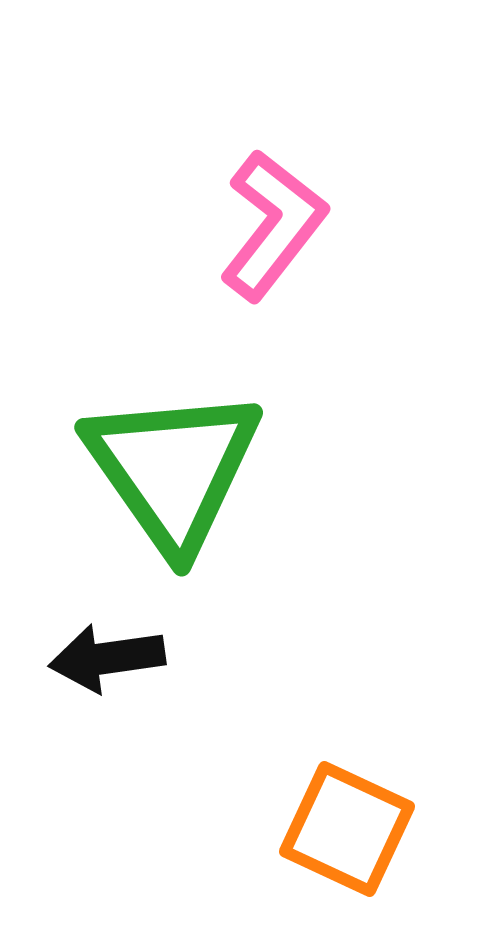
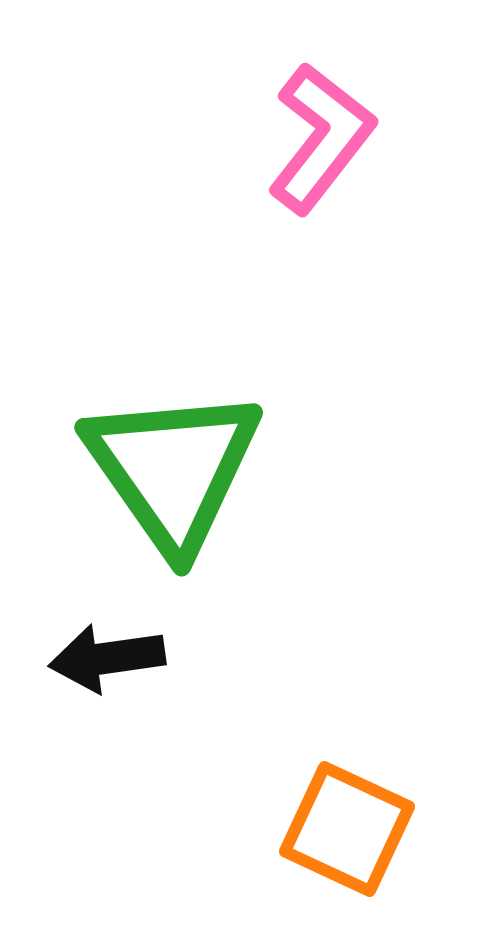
pink L-shape: moved 48 px right, 87 px up
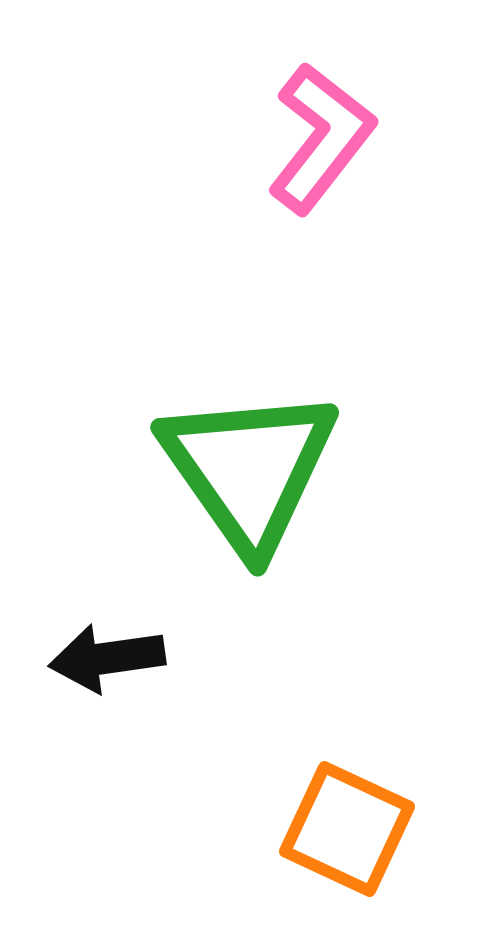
green triangle: moved 76 px right
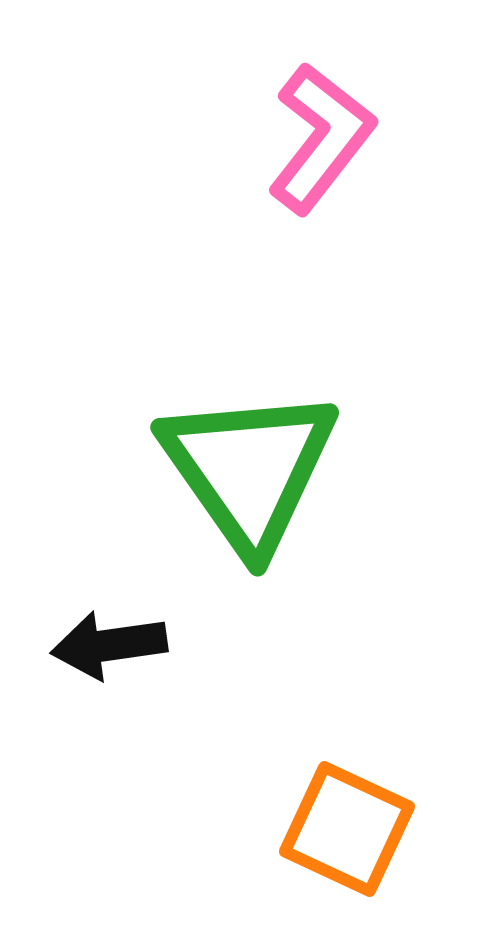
black arrow: moved 2 px right, 13 px up
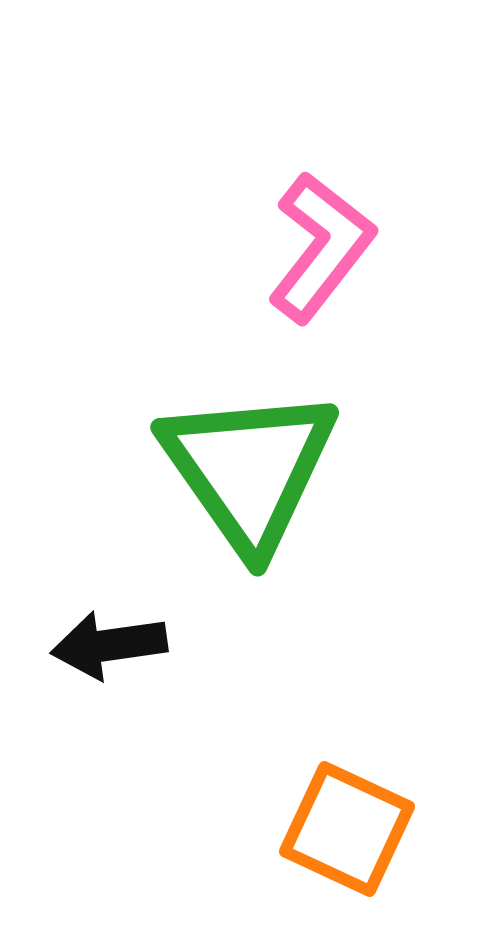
pink L-shape: moved 109 px down
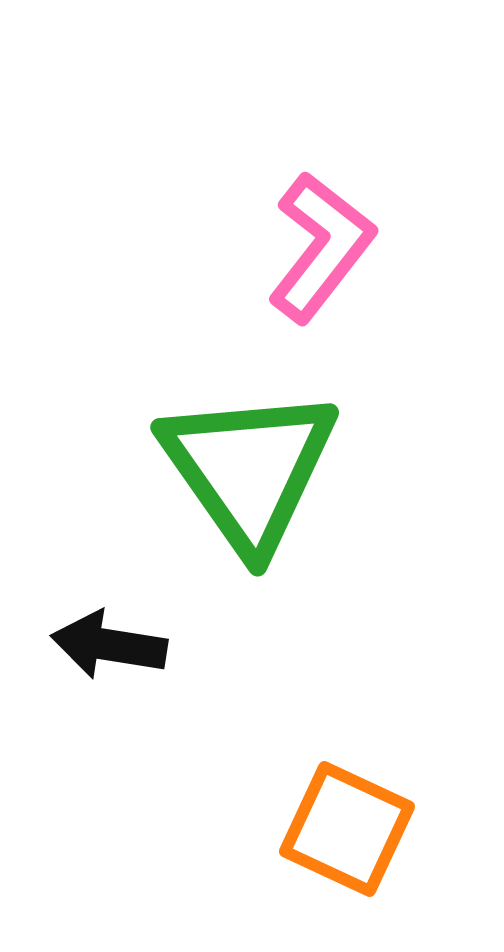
black arrow: rotated 17 degrees clockwise
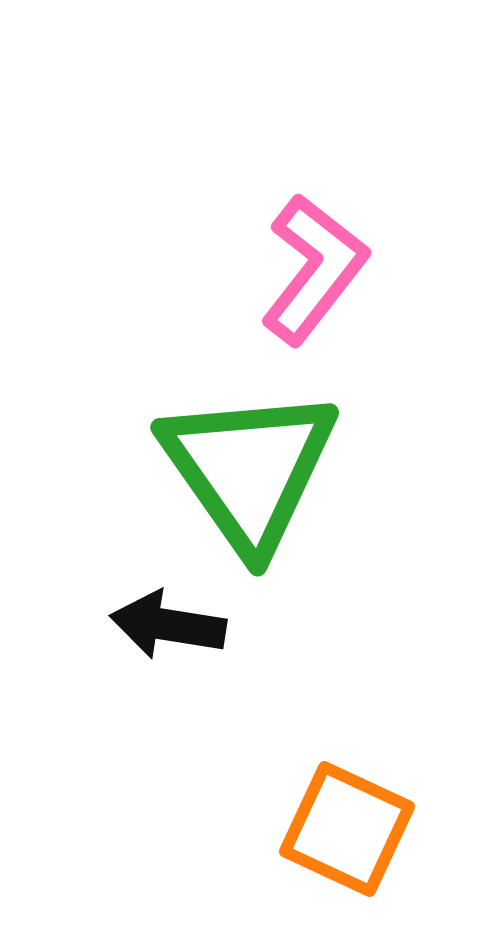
pink L-shape: moved 7 px left, 22 px down
black arrow: moved 59 px right, 20 px up
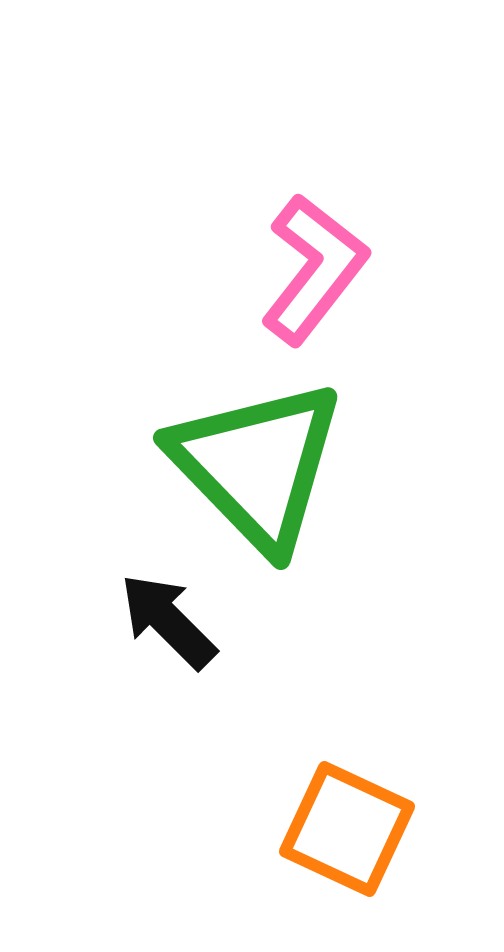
green triangle: moved 8 px right, 4 px up; rotated 9 degrees counterclockwise
black arrow: moved 4 px up; rotated 36 degrees clockwise
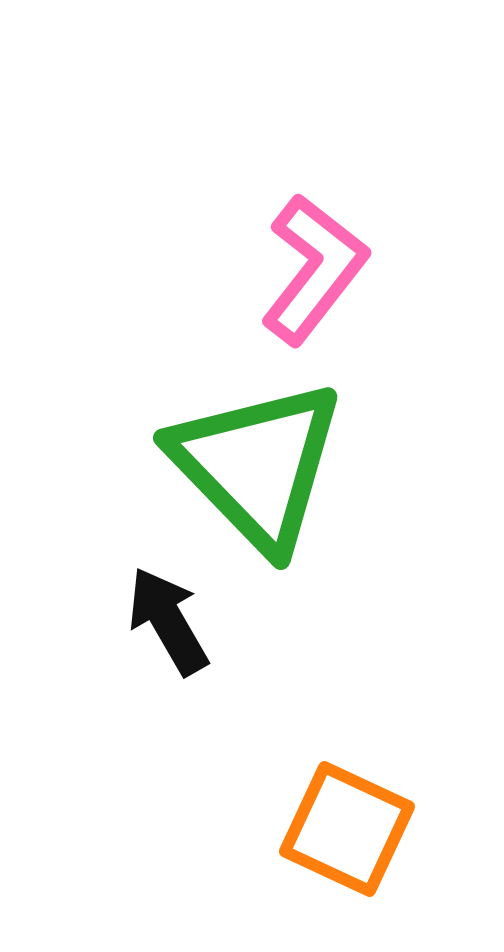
black arrow: rotated 15 degrees clockwise
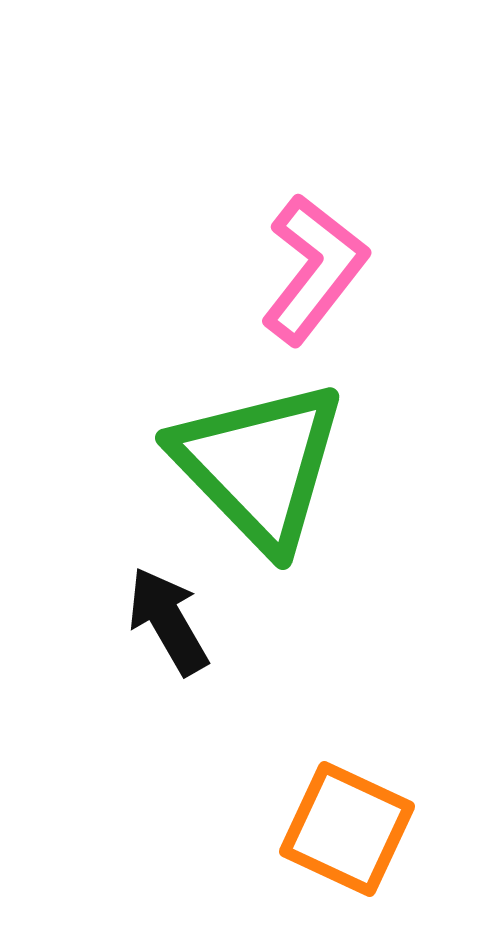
green triangle: moved 2 px right
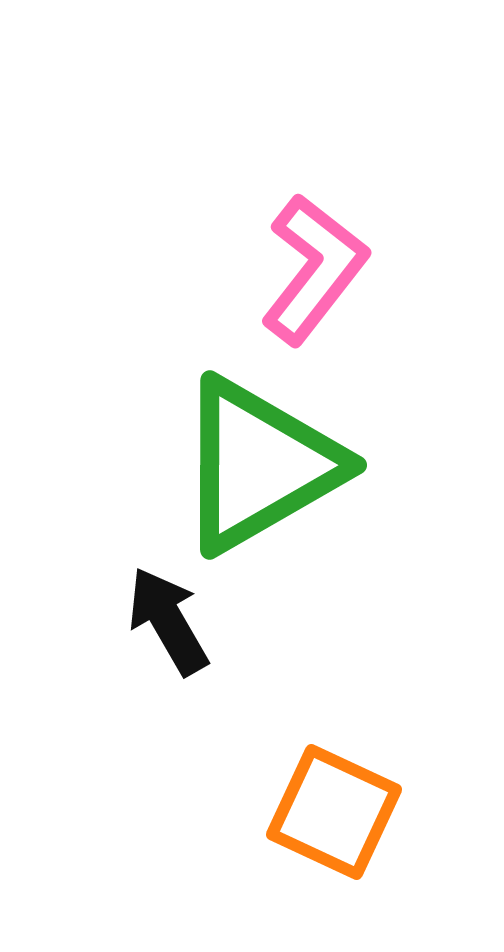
green triangle: rotated 44 degrees clockwise
orange square: moved 13 px left, 17 px up
